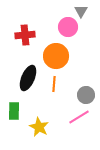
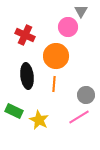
red cross: rotated 30 degrees clockwise
black ellipse: moved 1 px left, 2 px up; rotated 30 degrees counterclockwise
green rectangle: rotated 66 degrees counterclockwise
yellow star: moved 7 px up
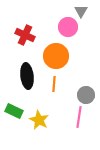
pink line: rotated 50 degrees counterclockwise
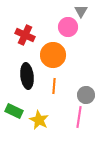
orange circle: moved 3 px left, 1 px up
orange line: moved 2 px down
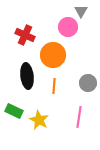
gray circle: moved 2 px right, 12 px up
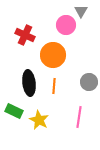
pink circle: moved 2 px left, 2 px up
black ellipse: moved 2 px right, 7 px down
gray circle: moved 1 px right, 1 px up
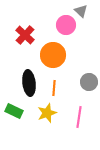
gray triangle: rotated 16 degrees counterclockwise
red cross: rotated 18 degrees clockwise
orange line: moved 2 px down
yellow star: moved 8 px right, 7 px up; rotated 24 degrees clockwise
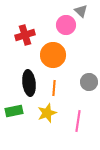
red cross: rotated 30 degrees clockwise
green rectangle: rotated 36 degrees counterclockwise
pink line: moved 1 px left, 4 px down
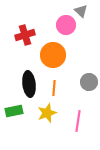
black ellipse: moved 1 px down
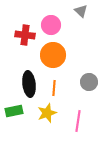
pink circle: moved 15 px left
red cross: rotated 24 degrees clockwise
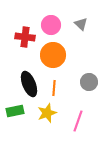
gray triangle: moved 13 px down
red cross: moved 2 px down
black ellipse: rotated 15 degrees counterclockwise
green rectangle: moved 1 px right
pink line: rotated 10 degrees clockwise
